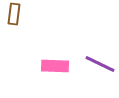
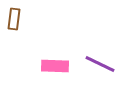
brown rectangle: moved 5 px down
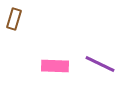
brown rectangle: rotated 10 degrees clockwise
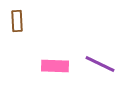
brown rectangle: moved 3 px right, 2 px down; rotated 20 degrees counterclockwise
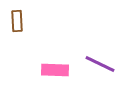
pink rectangle: moved 4 px down
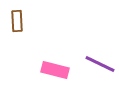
pink rectangle: rotated 12 degrees clockwise
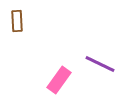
pink rectangle: moved 4 px right, 10 px down; rotated 68 degrees counterclockwise
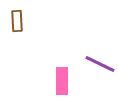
pink rectangle: moved 3 px right, 1 px down; rotated 36 degrees counterclockwise
